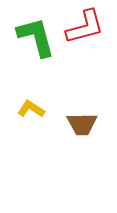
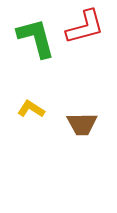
green L-shape: moved 1 px down
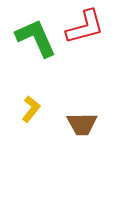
green L-shape: rotated 9 degrees counterclockwise
yellow L-shape: rotated 96 degrees clockwise
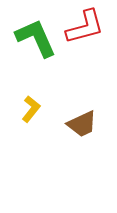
brown trapezoid: rotated 24 degrees counterclockwise
